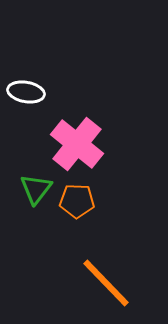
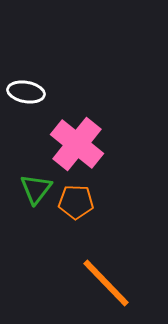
orange pentagon: moved 1 px left, 1 px down
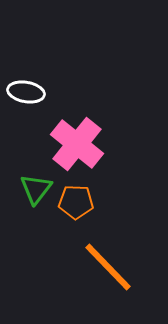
orange line: moved 2 px right, 16 px up
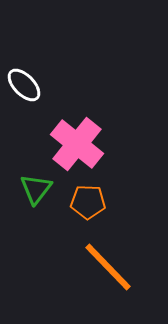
white ellipse: moved 2 px left, 7 px up; rotated 36 degrees clockwise
orange pentagon: moved 12 px right
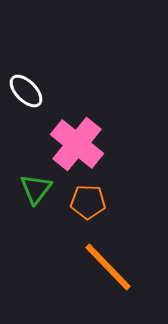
white ellipse: moved 2 px right, 6 px down
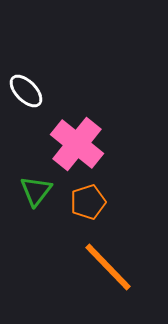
green triangle: moved 2 px down
orange pentagon: rotated 20 degrees counterclockwise
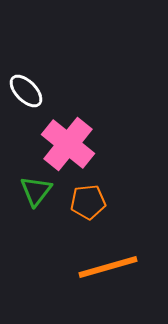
pink cross: moved 9 px left
orange pentagon: rotated 12 degrees clockwise
orange line: rotated 62 degrees counterclockwise
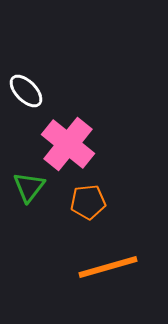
green triangle: moved 7 px left, 4 px up
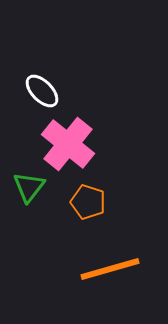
white ellipse: moved 16 px right
orange pentagon: rotated 24 degrees clockwise
orange line: moved 2 px right, 2 px down
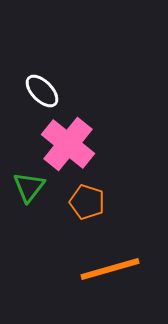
orange pentagon: moved 1 px left
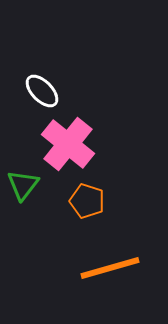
green triangle: moved 6 px left, 2 px up
orange pentagon: moved 1 px up
orange line: moved 1 px up
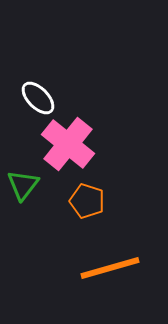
white ellipse: moved 4 px left, 7 px down
